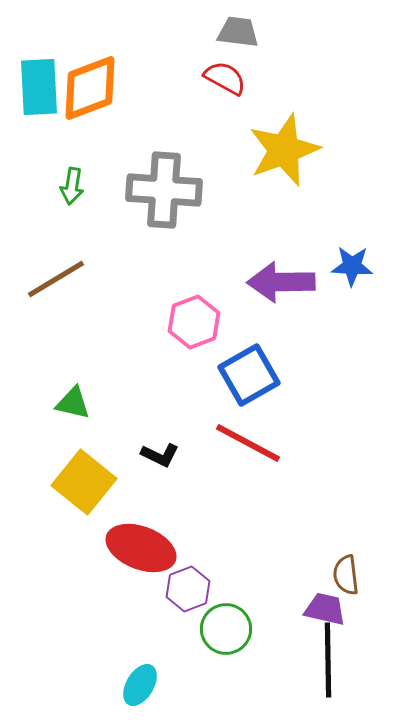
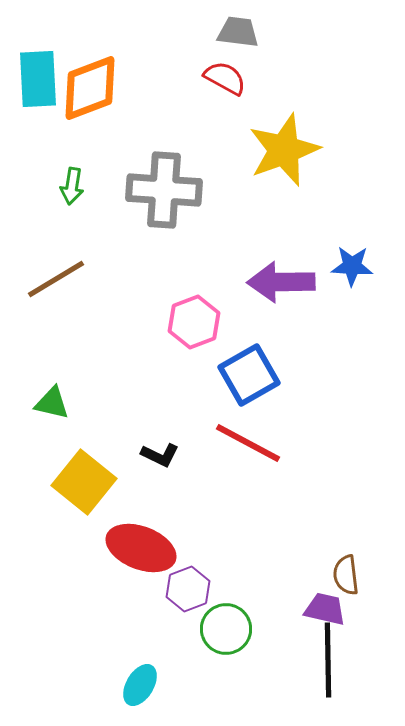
cyan rectangle: moved 1 px left, 8 px up
green triangle: moved 21 px left
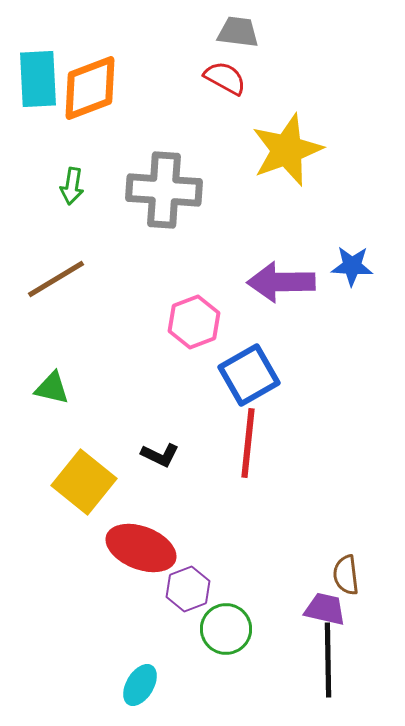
yellow star: moved 3 px right
green triangle: moved 15 px up
red line: rotated 68 degrees clockwise
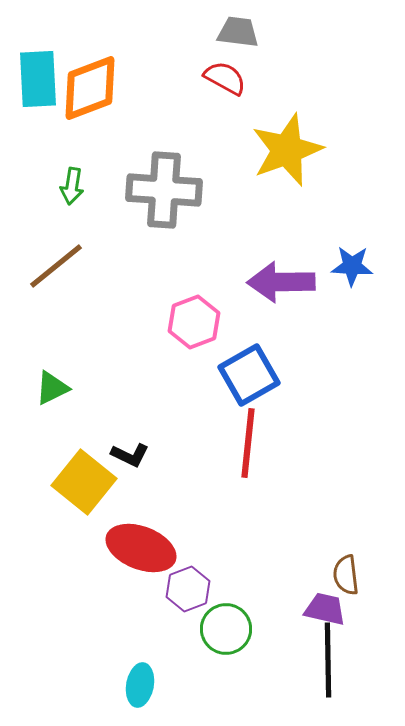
brown line: moved 13 px up; rotated 8 degrees counterclockwise
green triangle: rotated 39 degrees counterclockwise
black L-shape: moved 30 px left
cyan ellipse: rotated 21 degrees counterclockwise
